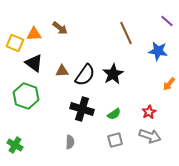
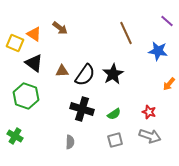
orange triangle: rotated 35 degrees clockwise
red star: rotated 24 degrees counterclockwise
green cross: moved 9 px up
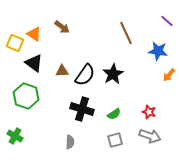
brown arrow: moved 2 px right, 1 px up
orange arrow: moved 9 px up
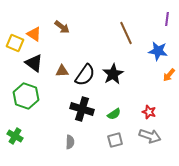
purple line: moved 2 px up; rotated 56 degrees clockwise
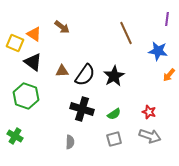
black triangle: moved 1 px left, 1 px up
black star: moved 1 px right, 2 px down
gray square: moved 1 px left, 1 px up
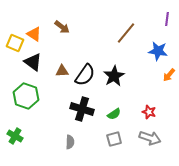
brown line: rotated 65 degrees clockwise
gray arrow: moved 2 px down
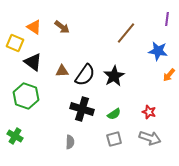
orange triangle: moved 7 px up
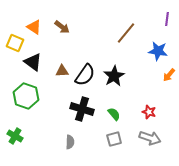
green semicircle: rotated 96 degrees counterclockwise
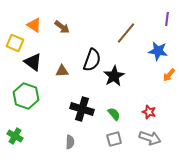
orange triangle: moved 2 px up
black semicircle: moved 7 px right, 15 px up; rotated 15 degrees counterclockwise
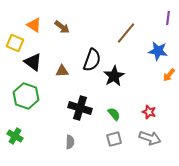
purple line: moved 1 px right, 1 px up
black cross: moved 2 px left, 1 px up
